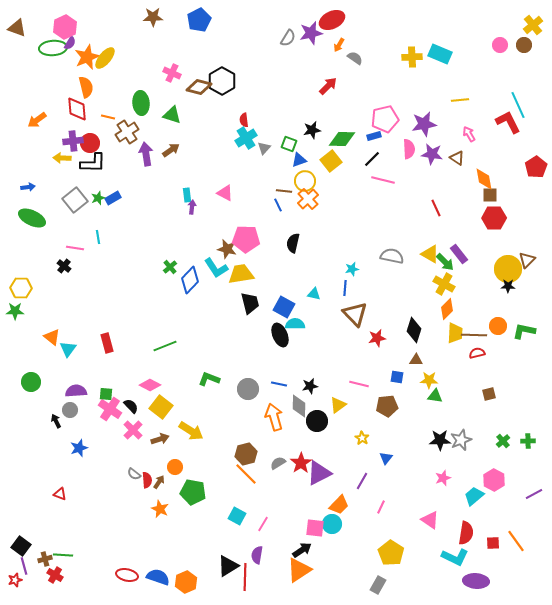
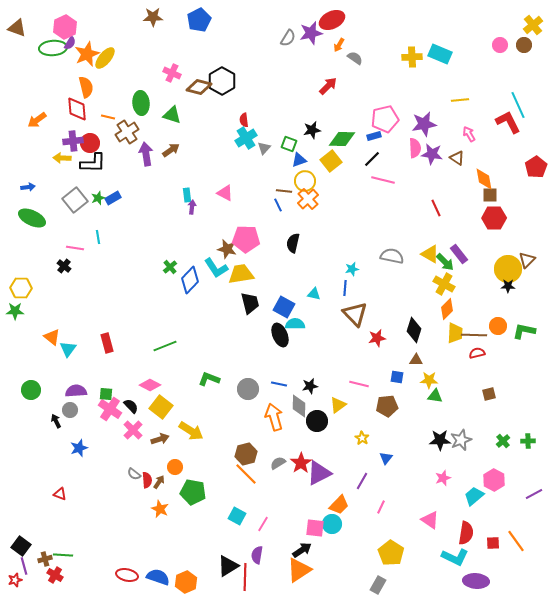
orange star at (87, 57): moved 3 px up
pink semicircle at (409, 149): moved 6 px right, 1 px up
green circle at (31, 382): moved 8 px down
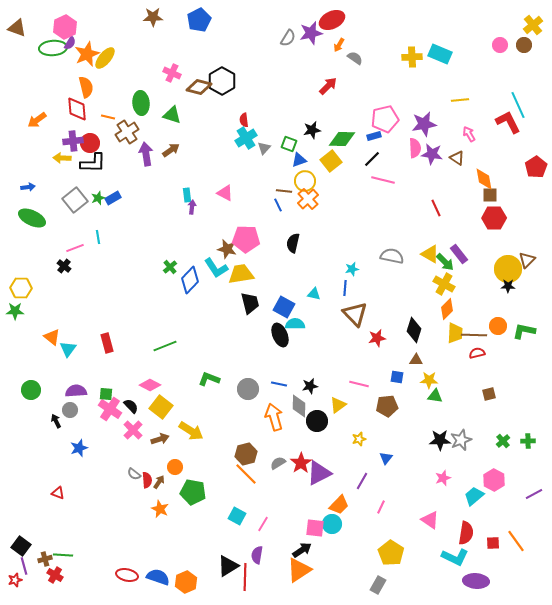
pink line at (75, 248): rotated 30 degrees counterclockwise
yellow star at (362, 438): moved 3 px left, 1 px down; rotated 24 degrees clockwise
red triangle at (60, 494): moved 2 px left, 1 px up
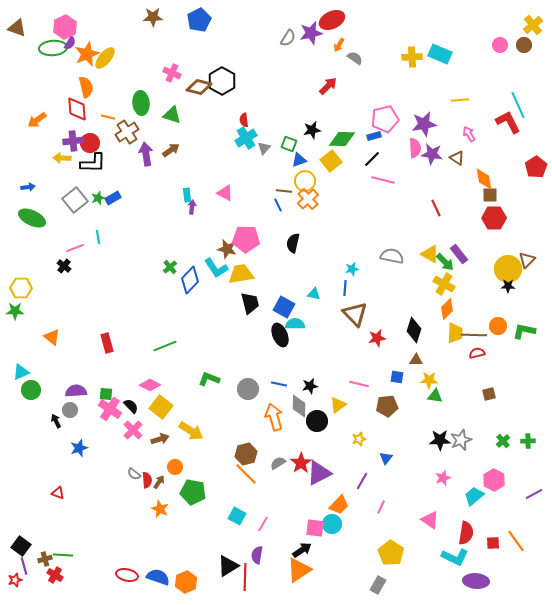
cyan triangle at (68, 349): moved 47 px left, 23 px down; rotated 30 degrees clockwise
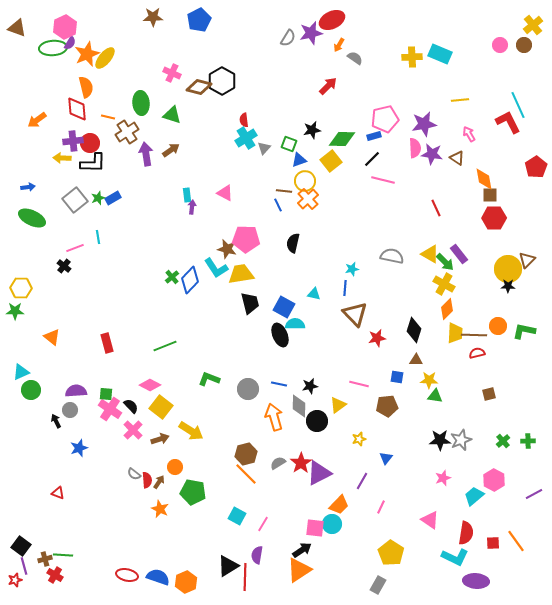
green cross at (170, 267): moved 2 px right, 10 px down
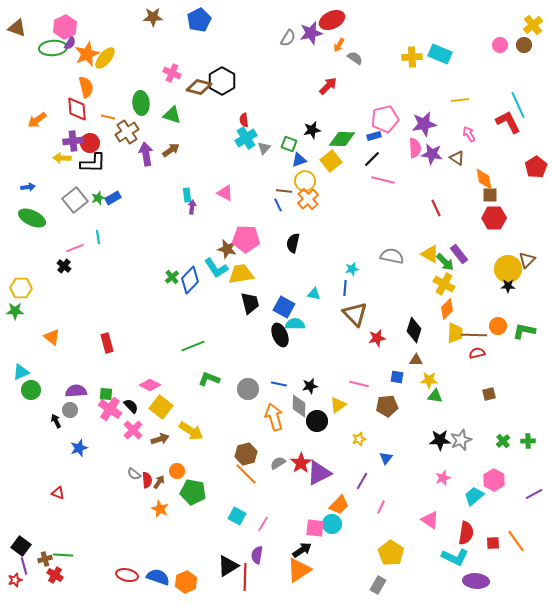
green line at (165, 346): moved 28 px right
orange circle at (175, 467): moved 2 px right, 4 px down
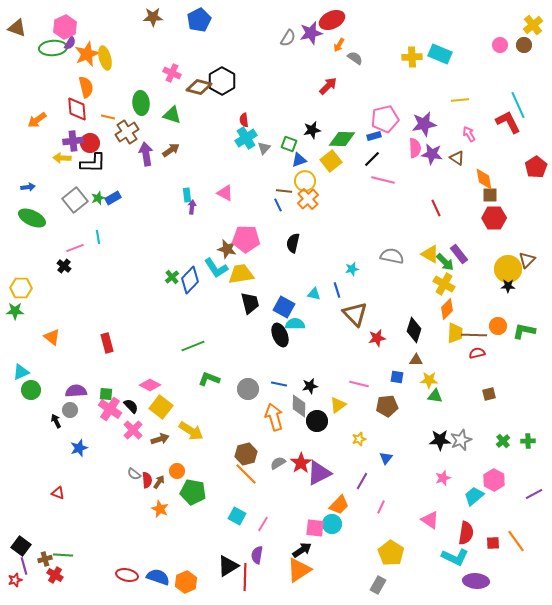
yellow ellipse at (105, 58): rotated 55 degrees counterclockwise
blue line at (345, 288): moved 8 px left, 2 px down; rotated 21 degrees counterclockwise
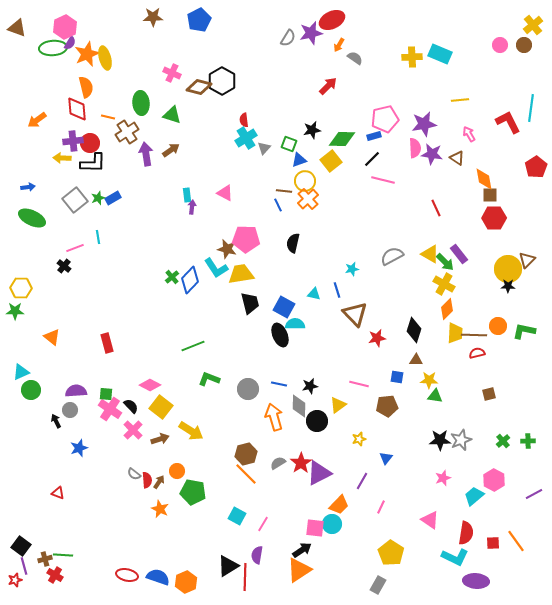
cyan line at (518, 105): moved 13 px right, 3 px down; rotated 32 degrees clockwise
gray semicircle at (392, 256): rotated 40 degrees counterclockwise
